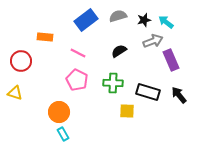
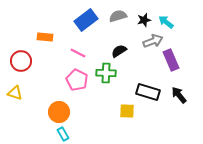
green cross: moved 7 px left, 10 px up
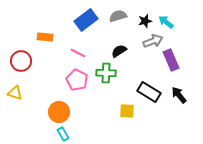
black star: moved 1 px right, 1 px down
black rectangle: moved 1 px right; rotated 15 degrees clockwise
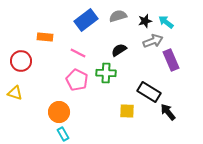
black semicircle: moved 1 px up
black arrow: moved 11 px left, 17 px down
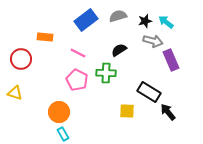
gray arrow: rotated 36 degrees clockwise
red circle: moved 2 px up
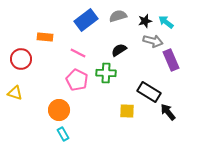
orange circle: moved 2 px up
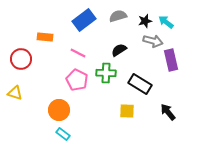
blue rectangle: moved 2 px left
purple rectangle: rotated 10 degrees clockwise
black rectangle: moved 9 px left, 8 px up
cyan rectangle: rotated 24 degrees counterclockwise
